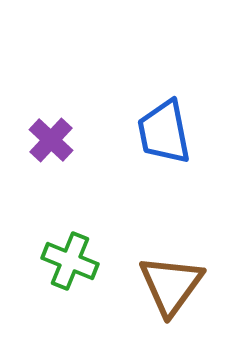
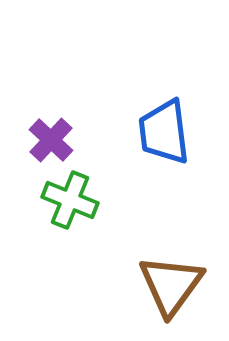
blue trapezoid: rotated 4 degrees clockwise
green cross: moved 61 px up
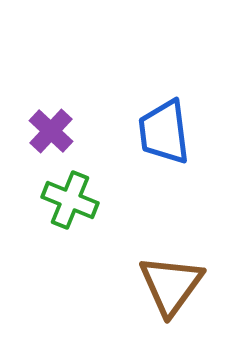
purple cross: moved 9 px up
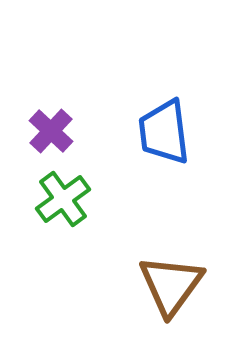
green cross: moved 7 px left, 1 px up; rotated 32 degrees clockwise
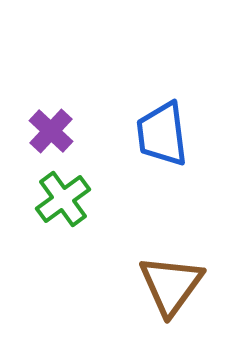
blue trapezoid: moved 2 px left, 2 px down
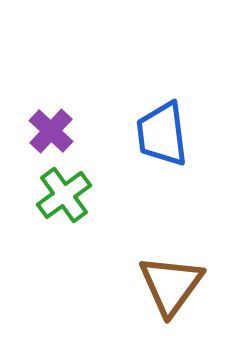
green cross: moved 1 px right, 4 px up
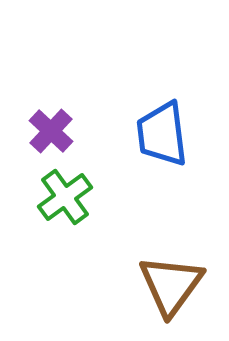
green cross: moved 1 px right, 2 px down
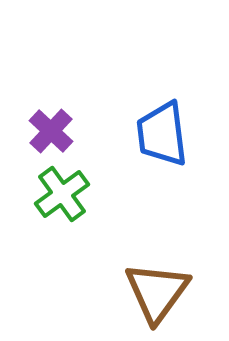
green cross: moved 3 px left, 3 px up
brown triangle: moved 14 px left, 7 px down
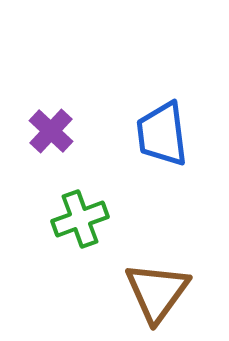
green cross: moved 18 px right, 25 px down; rotated 16 degrees clockwise
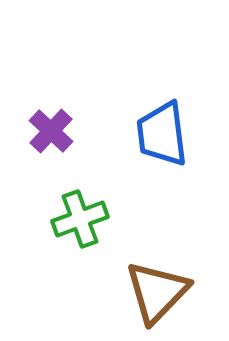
brown triangle: rotated 8 degrees clockwise
